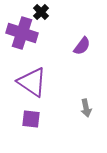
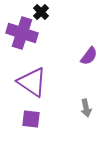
purple semicircle: moved 7 px right, 10 px down
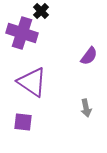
black cross: moved 1 px up
purple square: moved 8 px left, 3 px down
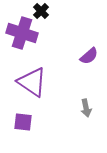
purple semicircle: rotated 12 degrees clockwise
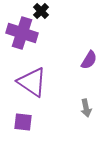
purple semicircle: moved 4 px down; rotated 18 degrees counterclockwise
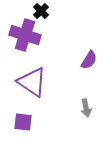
purple cross: moved 3 px right, 2 px down
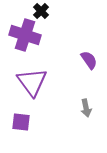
purple semicircle: rotated 66 degrees counterclockwise
purple triangle: rotated 20 degrees clockwise
purple square: moved 2 px left
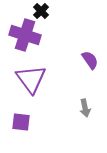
purple semicircle: moved 1 px right
purple triangle: moved 1 px left, 3 px up
gray arrow: moved 1 px left
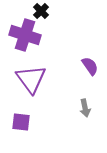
purple semicircle: moved 6 px down
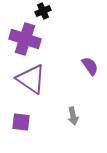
black cross: moved 2 px right; rotated 21 degrees clockwise
purple cross: moved 4 px down
purple triangle: rotated 20 degrees counterclockwise
gray arrow: moved 12 px left, 8 px down
